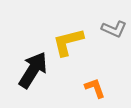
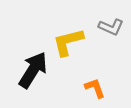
gray L-shape: moved 3 px left, 2 px up
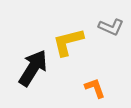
black arrow: moved 2 px up
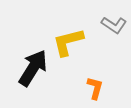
gray L-shape: moved 3 px right, 2 px up; rotated 10 degrees clockwise
orange L-shape: rotated 35 degrees clockwise
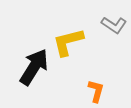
black arrow: moved 1 px right, 1 px up
orange L-shape: moved 1 px right, 3 px down
